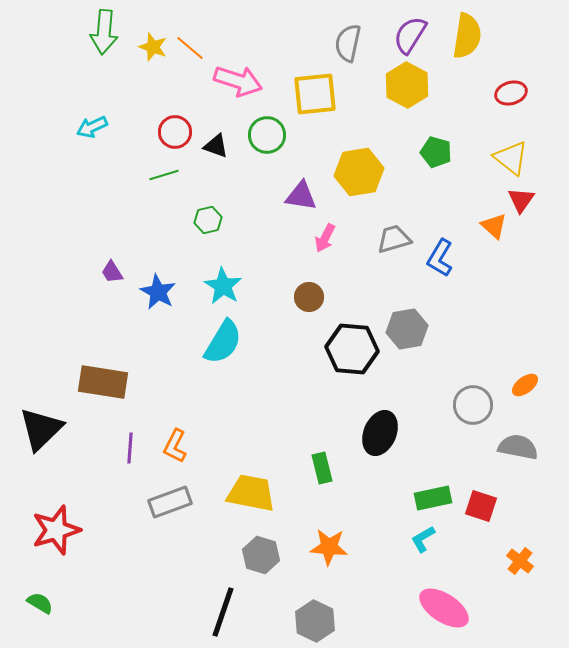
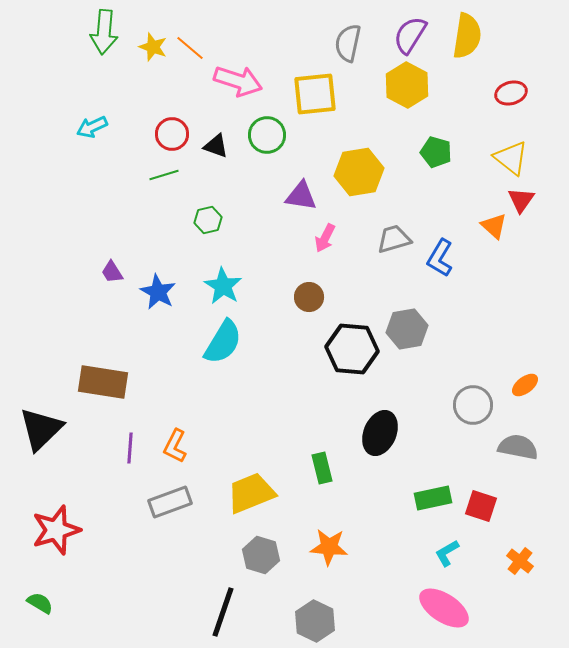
red circle at (175, 132): moved 3 px left, 2 px down
yellow trapezoid at (251, 493): rotated 33 degrees counterclockwise
cyan L-shape at (423, 539): moved 24 px right, 14 px down
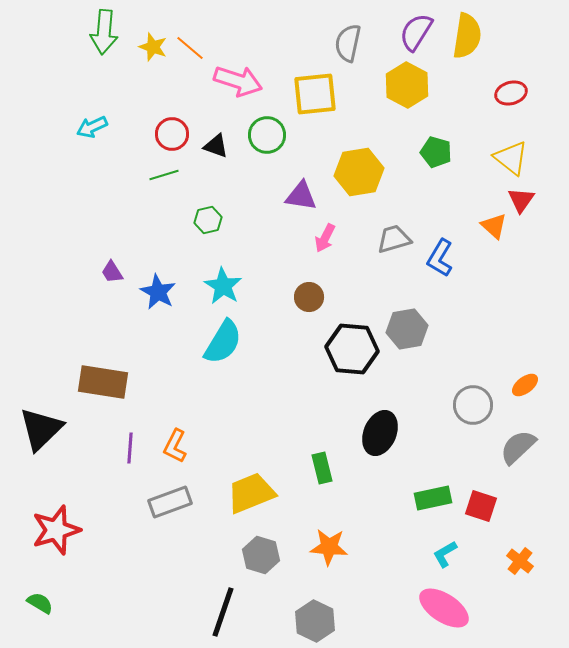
purple semicircle at (410, 35): moved 6 px right, 3 px up
gray semicircle at (518, 447): rotated 54 degrees counterclockwise
cyan L-shape at (447, 553): moved 2 px left, 1 px down
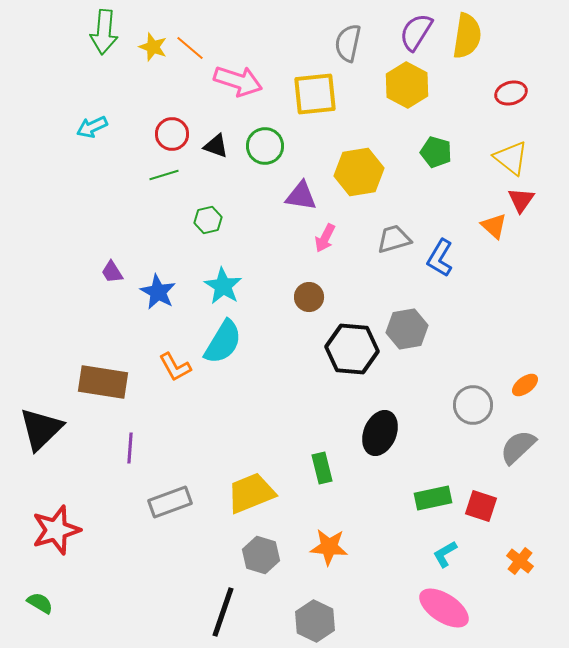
green circle at (267, 135): moved 2 px left, 11 px down
orange L-shape at (175, 446): moved 79 px up; rotated 56 degrees counterclockwise
